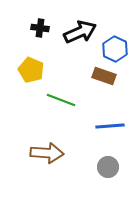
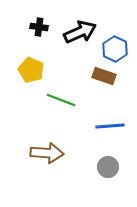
black cross: moved 1 px left, 1 px up
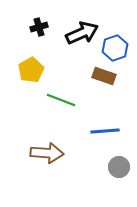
black cross: rotated 24 degrees counterclockwise
black arrow: moved 2 px right, 1 px down
blue hexagon: moved 1 px up; rotated 15 degrees clockwise
yellow pentagon: rotated 20 degrees clockwise
blue line: moved 5 px left, 5 px down
gray circle: moved 11 px right
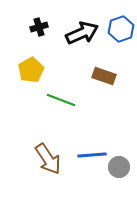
blue hexagon: moved 6 px right, 19 px up
blue line: moved 13 px left, 24 px down
brown arrow: moved 1 px right, 6 px down; rotated 52 degrees clockwise
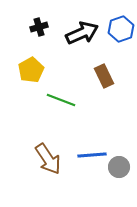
brown rectangle: rotated 45 degrees clockwise
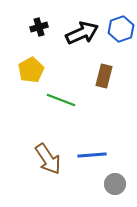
brown rectangle: rotated 40 degrees clockwise
gray circle: moved 4 px left, 17 px down
